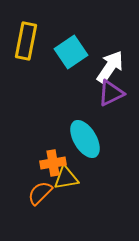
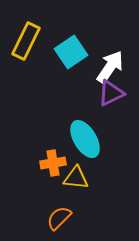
yellow rectangle: rotated 15 degrees clockwise
yellow triangle: moved 10 px right; rotated 16 degrees clockwise
orange semicircle: moved 19 px right, 25 px down
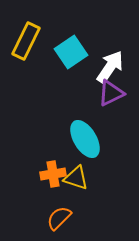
orange cross: moved 11 px down
yellow triangle: rotated 12 degrees clockwise
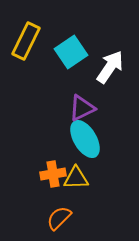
purple triangle: moved 29 px left, 15 px down
yellow triangle: rotated 20 degrees counterclockwise
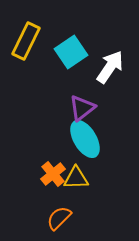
purple triangle: rotated 12 degrees counterclockwise
orange cross: rotated 30 degrees counterclockwise
